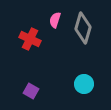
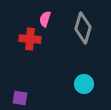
pink semicircle: moved 10 px left, 1 px up
red cross: rotated 20 degrees counterclockwise
purple square: moved 11 px left, 7 px down; rotated 21 degrees counterclockwise
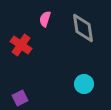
gray diamond: rotated 24 degrees counterclockwise
red cross: moved 9 px left, 6 px down; rotated 30 degrees clockwise
purple square: rotated 35 degrees counterclockwise
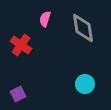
cyan circle: moved 1 px right
purple square: moved 2 px left, 4 px up
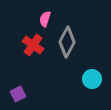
gray diamond: moved 16 px left, 14 px down; rotated 36 degrees clockwise
red cross: moved 12 px right
cyan circle: moved 7 px right, 5 px up
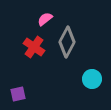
pink semicircle: rotated 35 degrees clockwise
red cross: moved 1 px right, 2 px down
purple square: rotated 14 degrees clockwise
